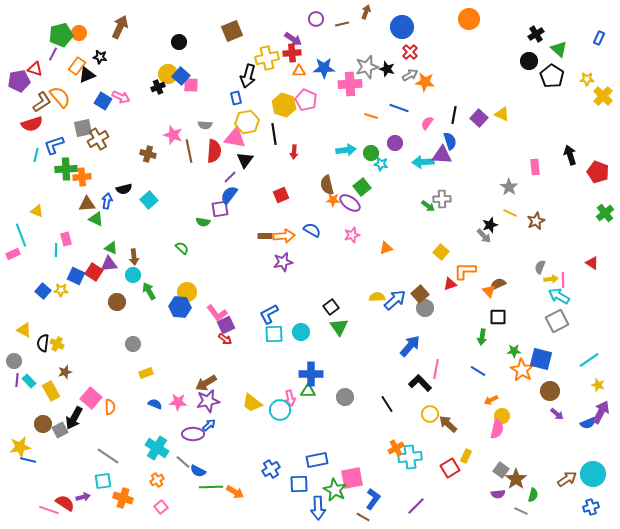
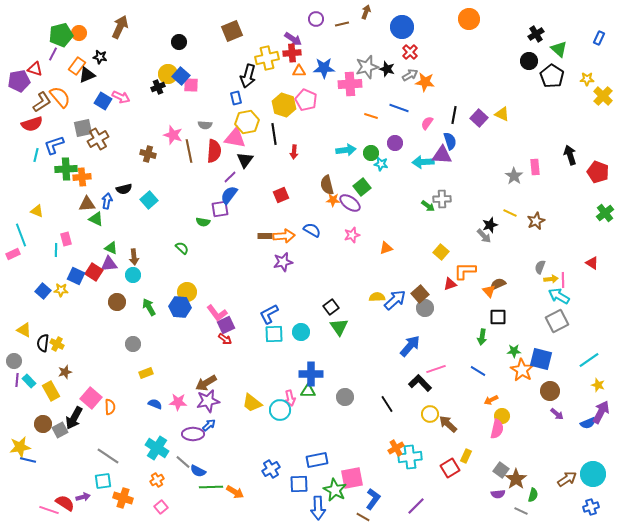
gray star at (509, 187): moved 5 px right, 11 px up
green arrow at (149, 291): moved 16 px down
pink line at (436, 369): rotated 60 degrees clockwise
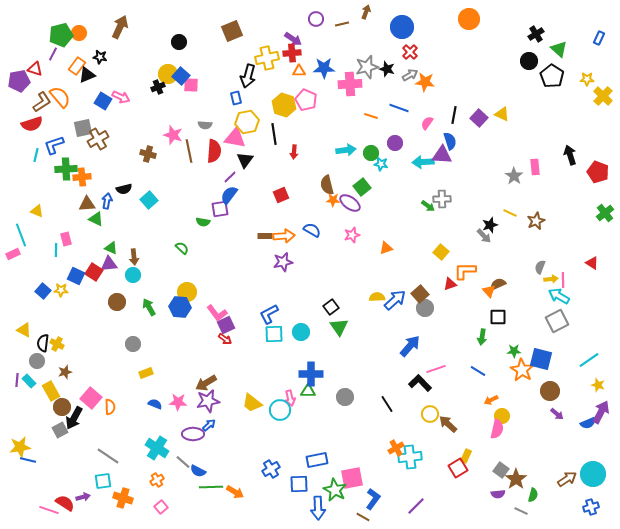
gray circle at (14, 361): moved 23 px right
brown circle at (43, 424): moved 19 px right, 17 px up
red square at (450, 468): moved 8 px right
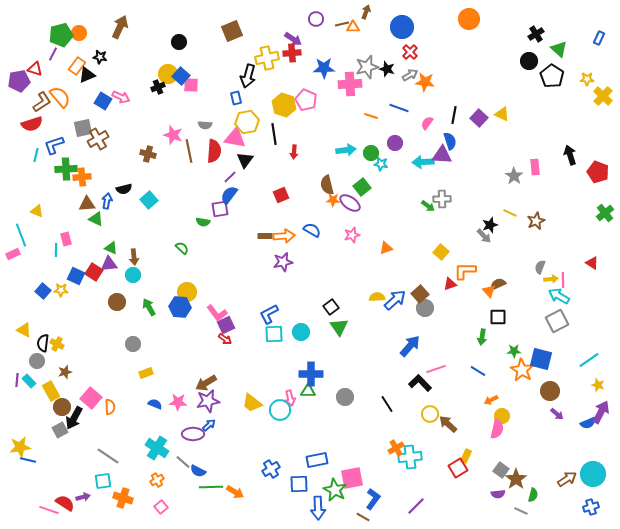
orange triangle at (299, 71): moved 54 px right, 44 px up
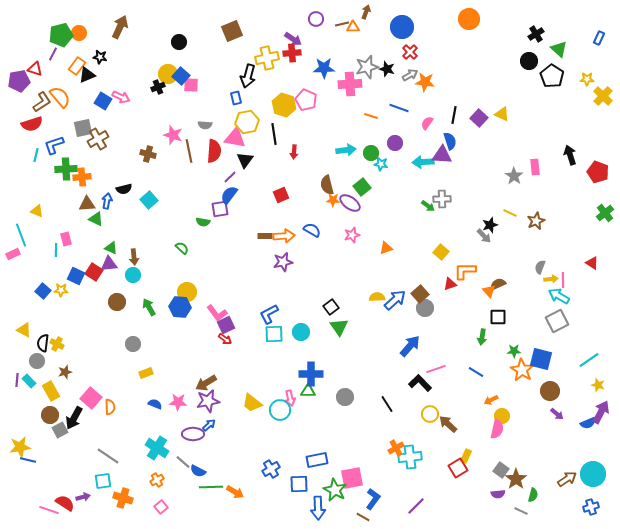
blue line at (478, 371): moved 2 px left, 1 px down
brown circle at (62, 407): moved 12 px left, 8 px down
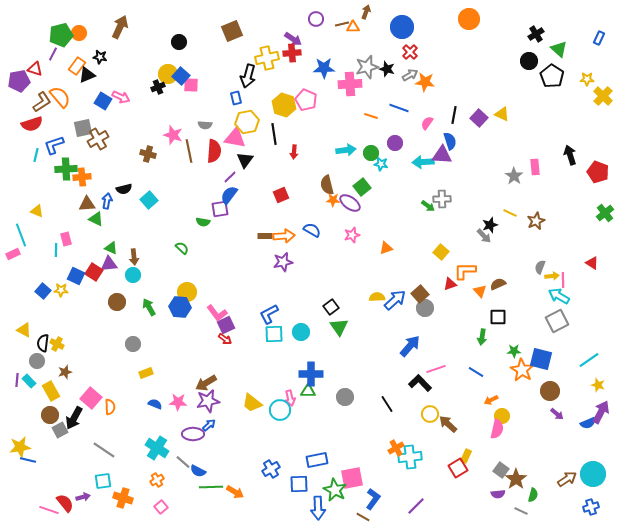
yellow arrow at (551, 279): moved 1 px right, 3 px up
orange triangle at (489, 291): moved 9 px left
gray line at (108, 456): moved 4 px left, 6 px up
red semicircle at (65, 503): rotated 18 degrees clockwise
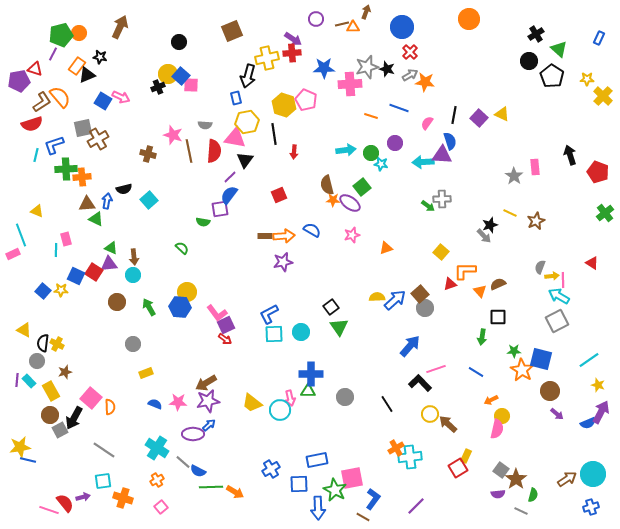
red square at (281, 195): moved 2 px left
